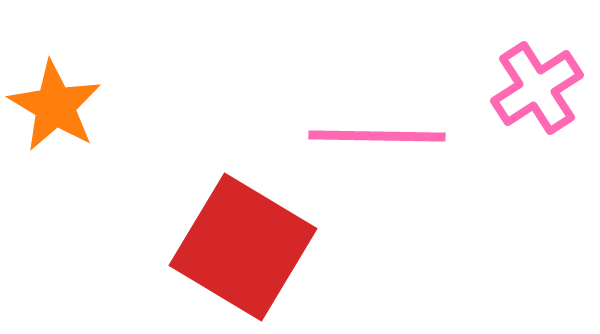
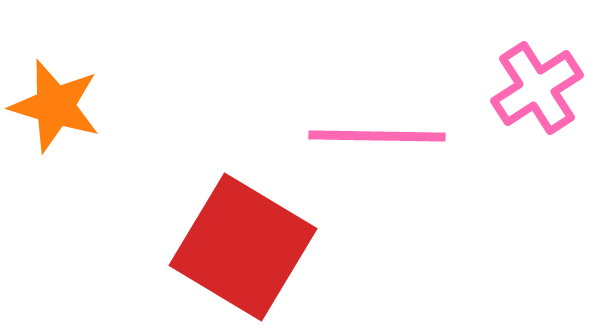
orange star: rotated 14 degrees counterclockwise
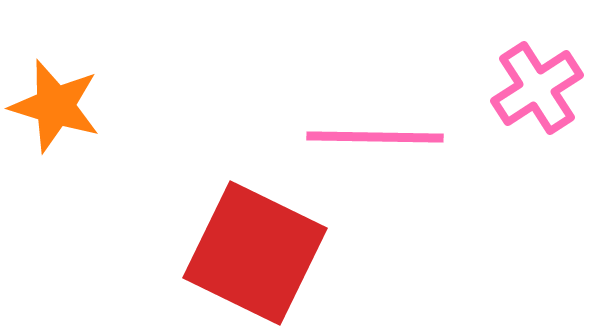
pink line: moved 2 px left, 1 px down
red square: moved 12 px right, 6 px down; rotated 5 degrees counterclockwise
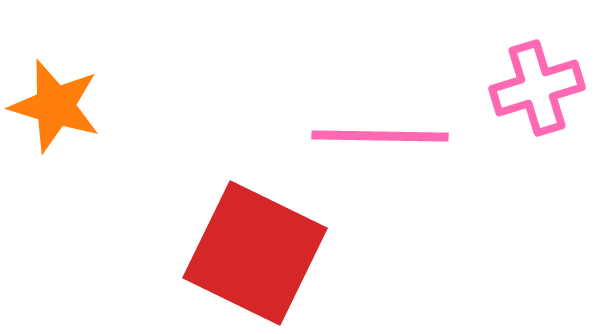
pink cross: rotated 16 degrees clockwise
pink line: moved 5 px right, 1 px up
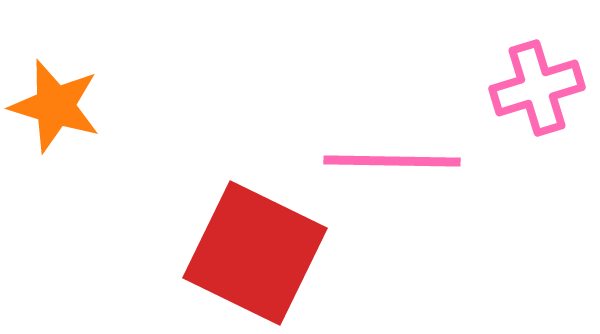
pink line: moved 12 px right, 25 px down
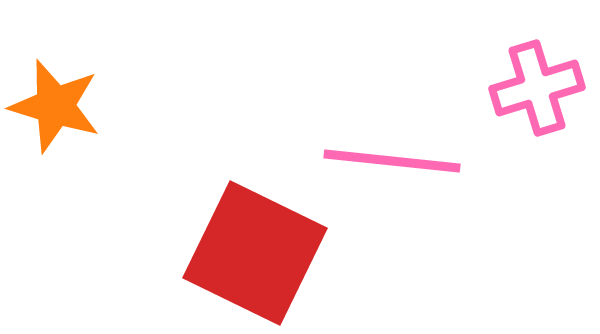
pink line: rotated 5 degrees clockwise
